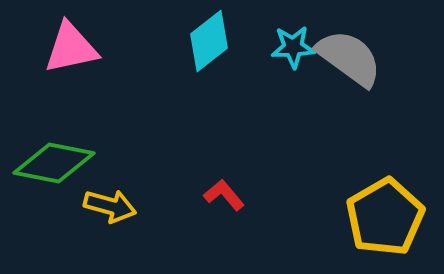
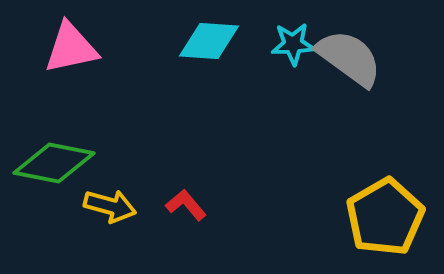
cyan diamond: rotated 42 degrees clockwise
cyan star: moved 3 px up
red L-shape: moved 38 px left, 10 px down
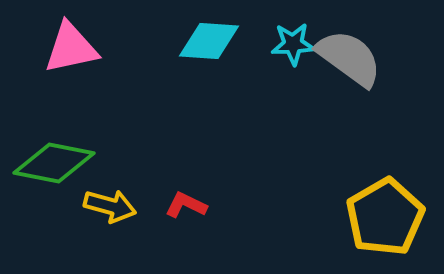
red L-shape: rotated 24 degrees counterclockwise
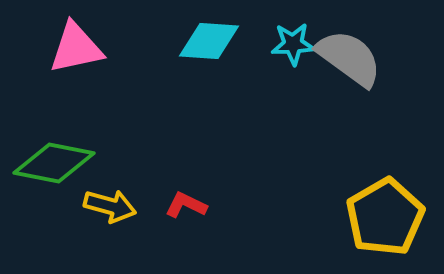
pink triangle: moved 5 px right
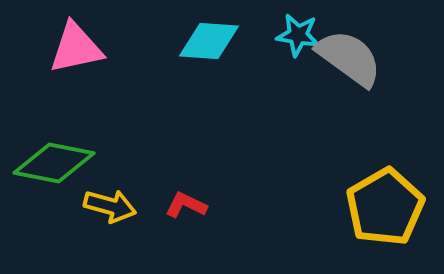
cyan star: moved 5 px right, 9 px up; rotated 12 degrees clockwise
yellow pentagon: moved 10 px up
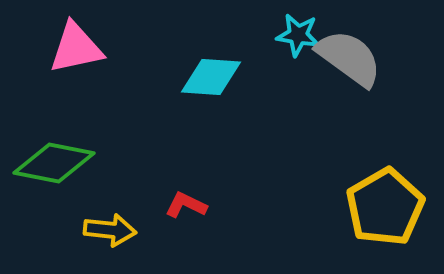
cyan diamond: moved 2 px right, 36 px down
yellow arrow: moved 24 px down; rotated 9 degrees counterclockwise
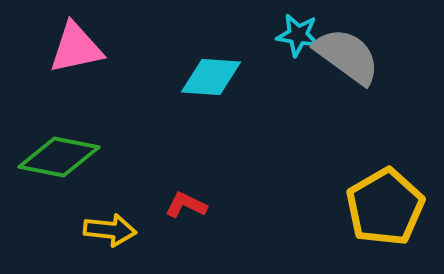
gray semicircle: moved 2 px left, 2 px up
green diamond: moved 5 px right, 6 px up
